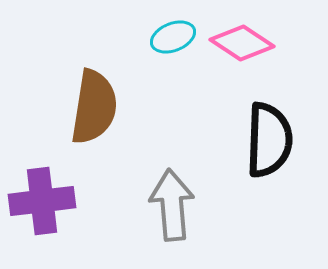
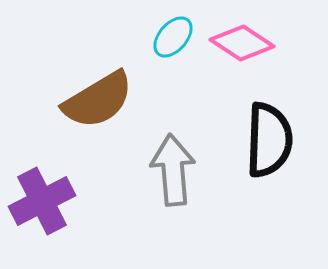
cyan ellipse: rotated 27 degrees counterclockwise
brown semicircle: moved 4 px right, 7 px up; rotated 50 degrees clockwise
purple cross: rotated 20 degrees counterclockwise
gray arrow: moved 1 px right, 35 px up
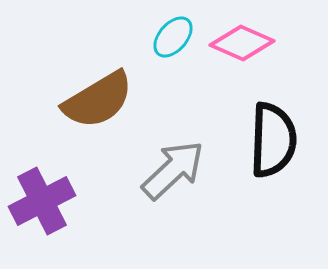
pink diamond: rotated 10 degrees counterclockwise
black semicircle: moved 4 px right
gray arrow: rotated 52 degrees clockwise
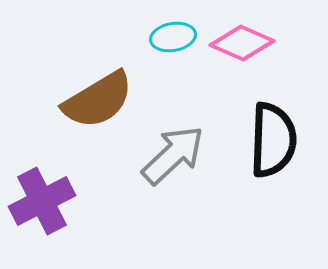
cyan ellipse: rotated 39 degrees clockwise
gray arrow: moved 15 px up
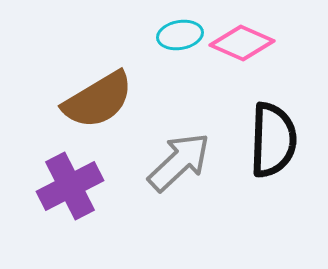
cyan ellipse: moved 7 px right, 2 px up
gray arrow: moved 6 px right, 7 px down
purple cross: moved 28 px right, 15 px up
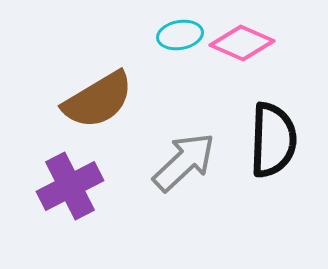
gray arrow: moved 5 px right
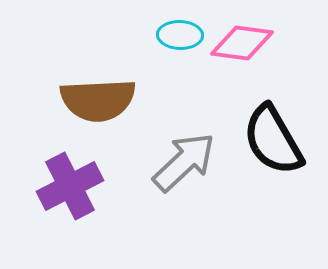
cyan ellipse: rotated 12 degrees clockwise
pink diamond: rotated 16 degrees counterclockwise
brown semicircle: rotated 28 degrees clockwise
black semicircle: rotated 148 degrees clockwise
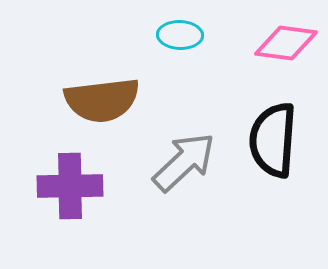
pink diamond: moved 44 px right
brown semicircle: moved 4 px right; rotated 4 degrees counterclockwise
black semicircle: rotated 34 degrees clockwise
purple cross: rotated 26 degrees clockwise
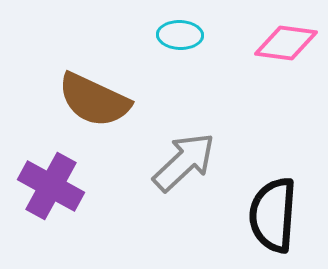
brown semicircle: moved 8 px left; rotated 32 degrees clockwise
black semicircle: moved 75 px down
purple cross: moved 19 px left; rotated 30 degrees clockwise
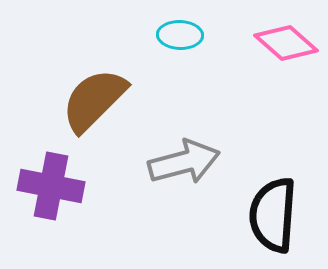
pink diamond: rotated 34 degrees clockwise
brown semicircle: rotated 110 degrees clockwise
gray arrow: rotated 28 degrees clockwise
purple cross: rotated 18 degrees counterclockwise
